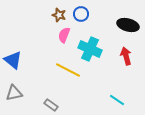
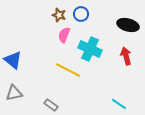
cyan line: moved 2 px right, 4 px down
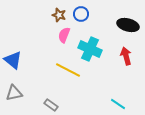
cyan line: moved 1 px left
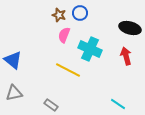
blue circle: moved 1 px left, 1 px up
black ellipse: moved 2 px right, 3 px down
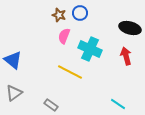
pink semicircle: moved 1 px down
yellow line: moved 2 px right, 2 px down
gray triangle: rotated 24 degrees counterclockwise
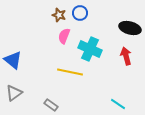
yellow line: rotated 15 degrees counterclockwise
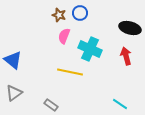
cyan line: moved 2 px right
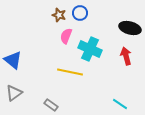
pink semicircle: moved 2 px right
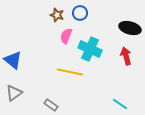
brown star: moved 2 px left
